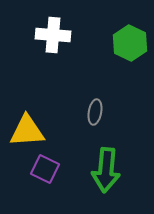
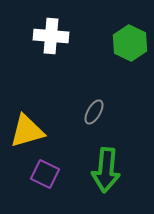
white cross: moved 2 px left, 1 px down
gray ellipse: moved 1 px left; rotated 20 degrees clockwise
yellow triangle: rotated 12 degrees counterclockwise
purple square: moved 5 px down
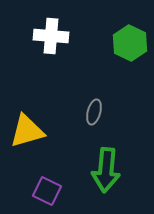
gray ellipse: rotated 15 degrees counterclockwise
purple square: moved 2 px right, 17 px down
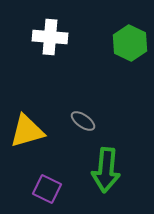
white cross: moved 1 px left, 1 px down
gray ellipse: moved 11 px left, 9 px down; rotated 70 degrees counterclockwise
purple square: moved 2 px up
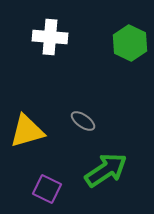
green arrow: rotated 129 degrees counterclockwise
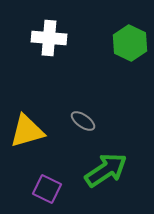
white cross: moved 1 px left, 1 px down
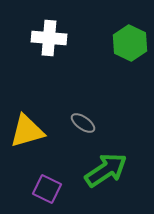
gray ellipse: moved 2 px down
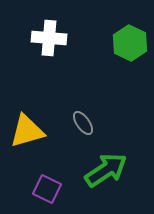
gray ellipse: rotated 20 degrees clockwise
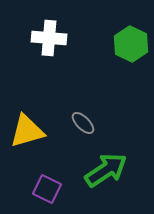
green hexagon: moved 1 px right, 1 px down
gray ellipse: rotated 10 degrees counterclockwise
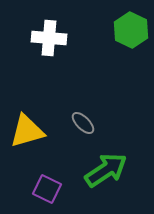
green hexagon: moved 14 px up
